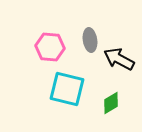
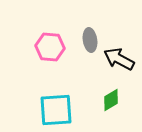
cyan square: moved 11 px left, 21 px down; rotated 18 degrees counterclockwise
green diamond: moved 3 px up
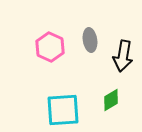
pink hexagon: rotated 20 degrees clockwise
black arrow: moved 4 px right, 3 px up; rotated 108 degrees counterclockwise
cyan square: moved 7 px right
